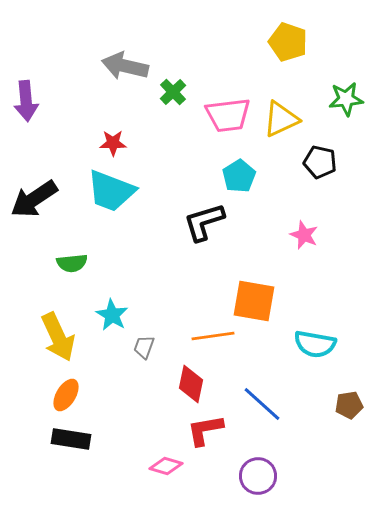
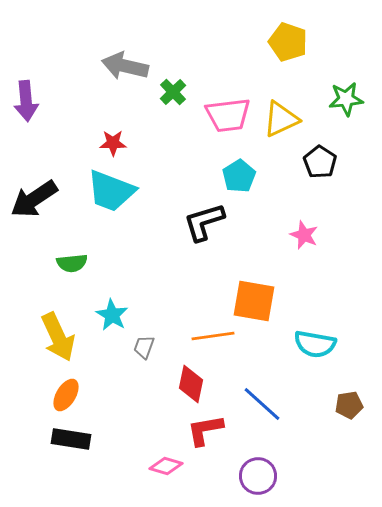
black pentagon: rotated 20 degrees clockwise
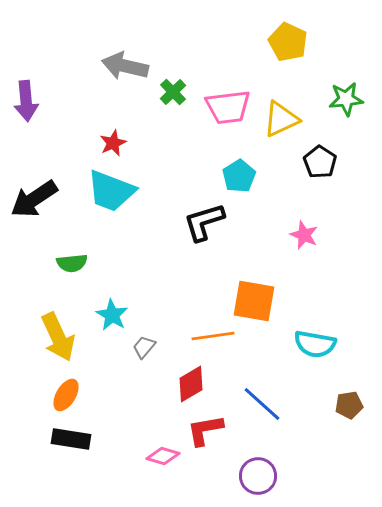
yellow pentagon: rotated 6 degrees clockwise
pink trapezoid: moved 8 px up
red star: rotated 24 degrees counterclockwise
gray trapezoid: rotated 20 degrees clockwise
red diamond: rotated 48 degrees clockwise
pink diamond: moved 3 px left, 10 px up
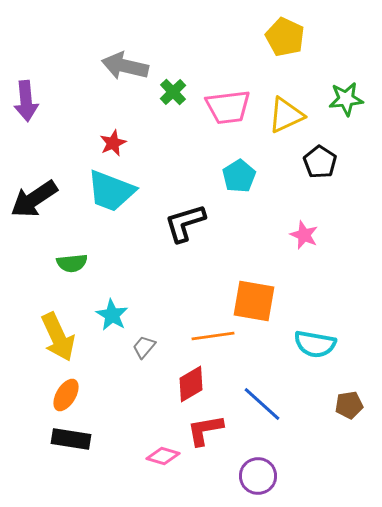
yellow pentagon: moved 3 px left, 5 px up
yellow triangle: moved 5 px right, 4 px up
black L-shape: moved 19 px left, 1 px down
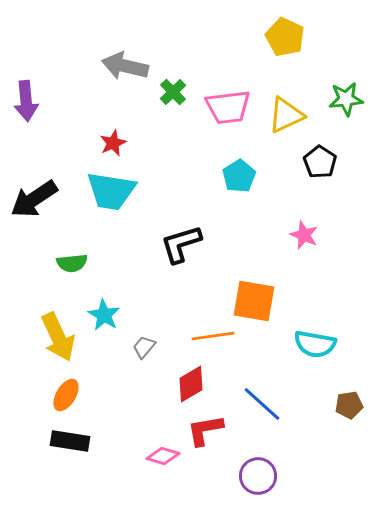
cyan trapezoid: rotated 12 degrees counterclockwise
black L-shape: moved 4 px left, 21 px down
cyan star: moved 8 px left
black rectangle: moved 1 px left, 2 px down
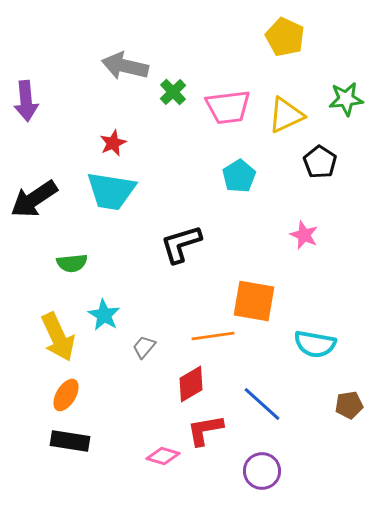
purple circle: moved 4 px right, 5 px up
